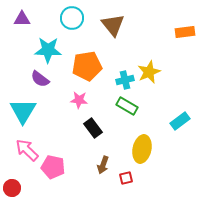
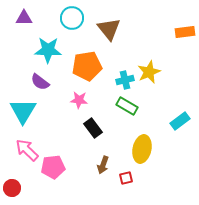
purple triangle: moved 2 px right, 1 px up
brown triangle: moved 4 px left, 4 px down
purple semicircle: moved 3 px down
pink pentagon: rotated 20 degrees counterclockwise
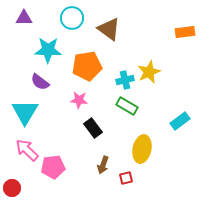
brown triangle: rotated 15 degrees counterclockwise
cyan triangle: moved 2 px right, 1 px down
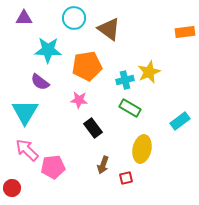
cyan circle: moved 2 px right
green rectangle: moved 3 px right, 2 px down
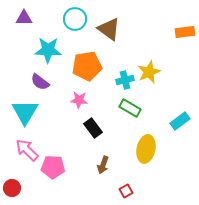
cyan circle: moved 1 px right, 1 px down
yellow ellipse: moved 4 px right
pink pentagon: rotated 10 degrees clockwise
red square: moved 13 px down; rotated 16 degrees counterclockwise
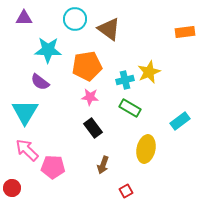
pink star: moved 11 px right, 3 px up
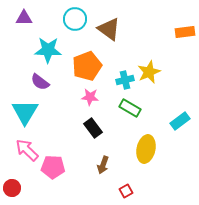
orange pentagon: rotated 12 degrees counterclockwise
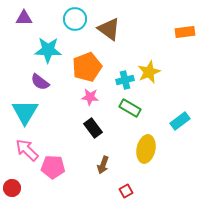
orange pentagon: moved 1 px down
